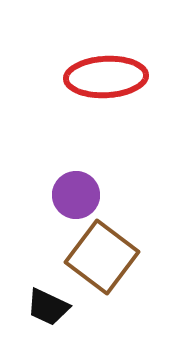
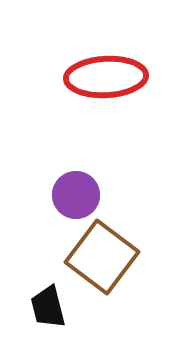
black trapezoid: rotated 51 degrees clockwise
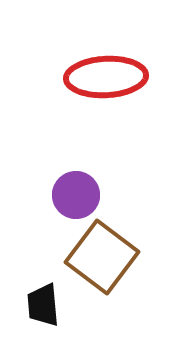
black trapezoid: moved 5 px left, 2 px up; rotated 9 degrees clockwise
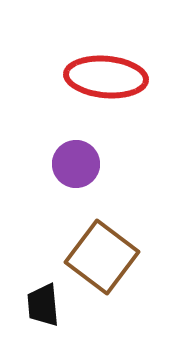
red ellipse: rotated 8 degrees clockwise
purple circle: moved 31 px up
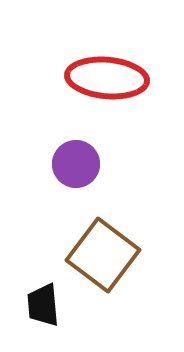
red ellipse: moved 1 px right, 1 px down
brown square: moved 1 px right, 2 px up
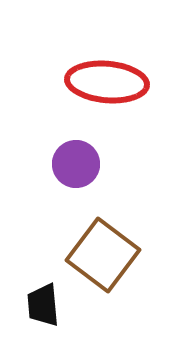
red ellipse: moved 4 px down
